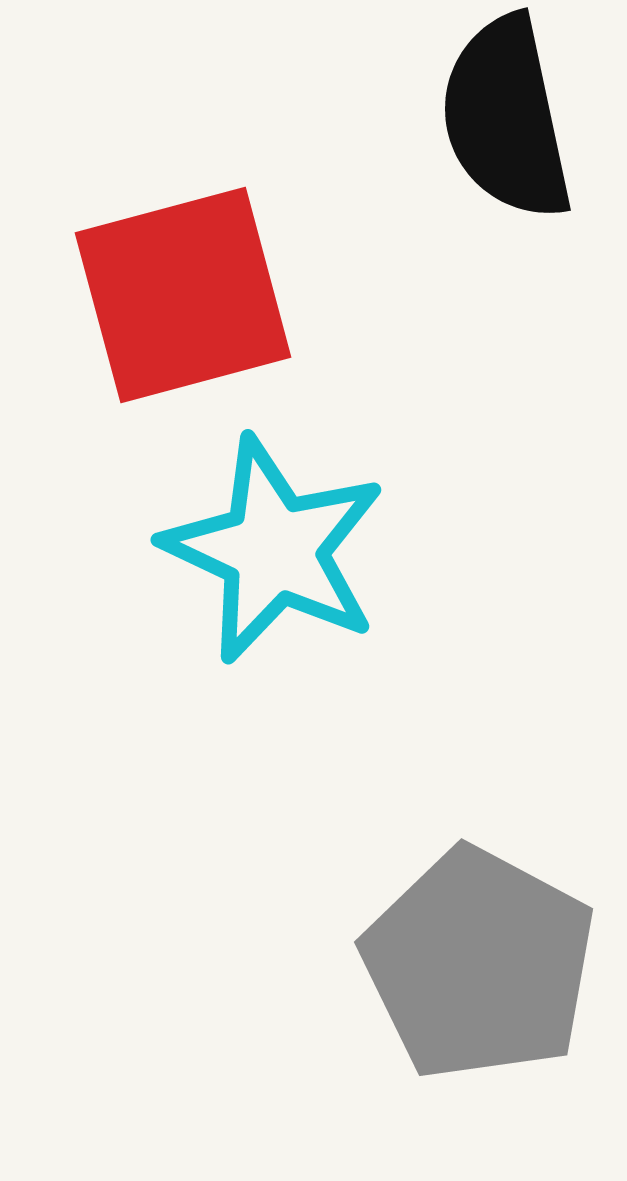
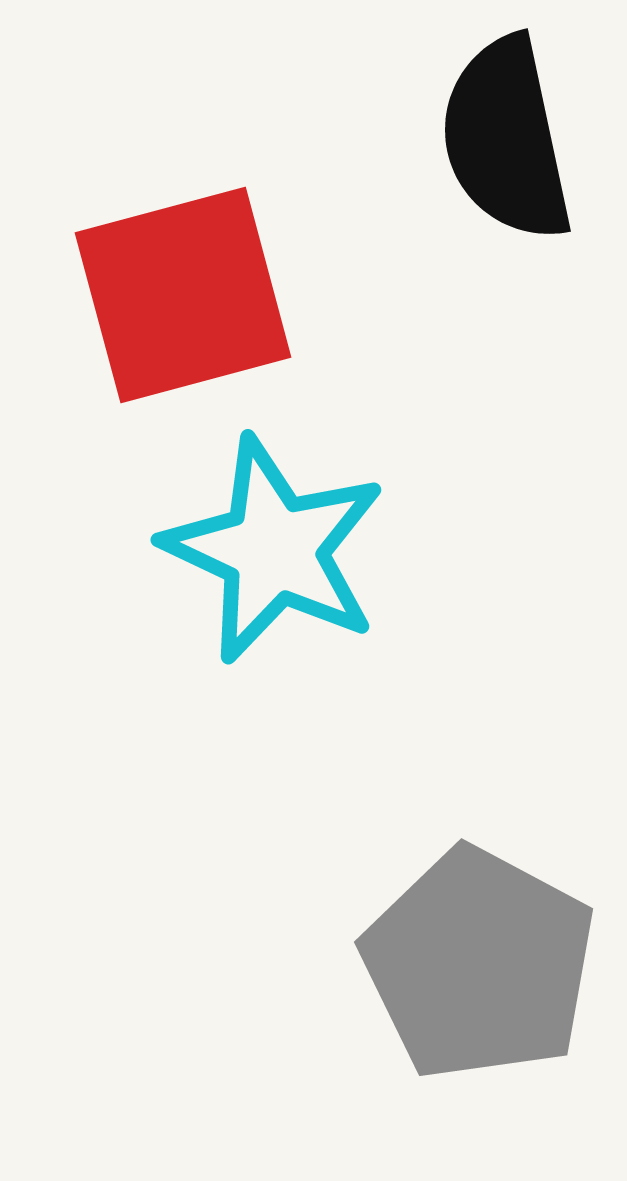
black semicircle: moved 21 px down
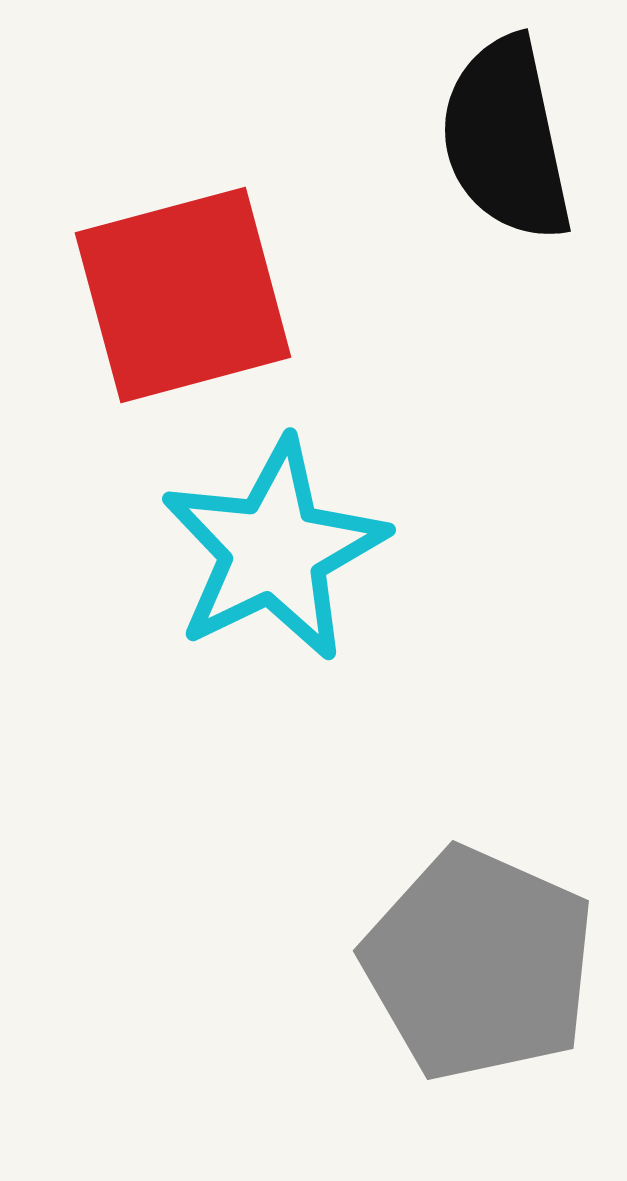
cyan star: rotated 21 degrees clockwise
gray pentagon: rotated 4 degrees counterclockwise
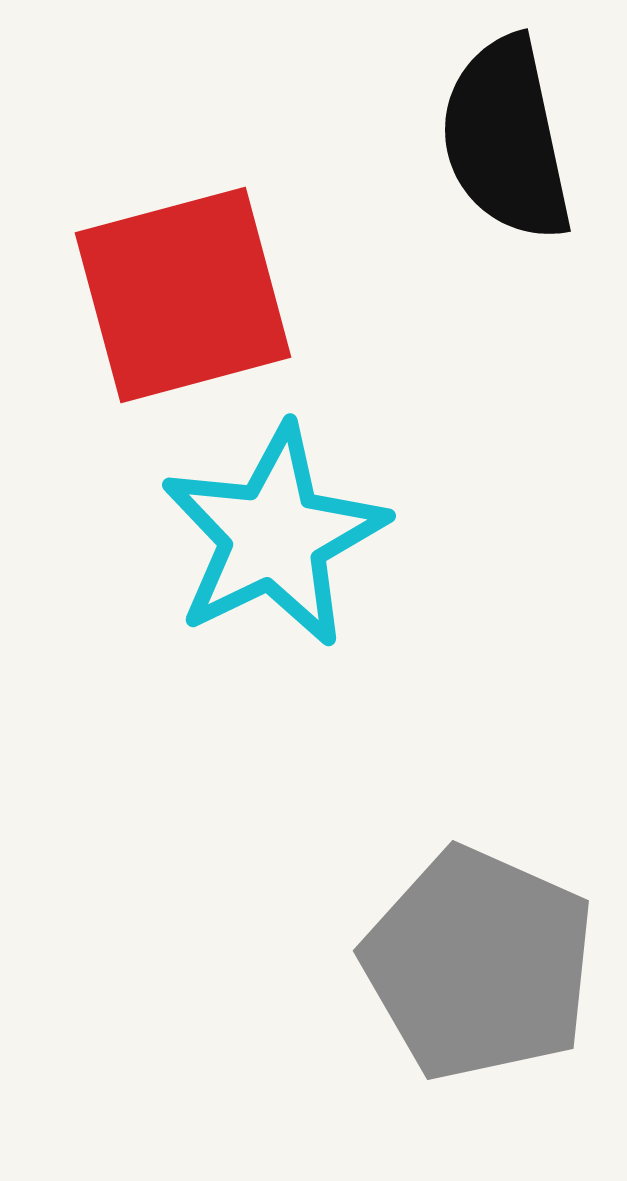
cyan star: moved 14 px up
